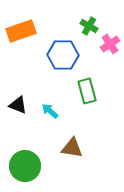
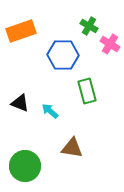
pink cross: rotated 24 degrees counterclockwise
black triangle: moved 2 px right, 2 px up
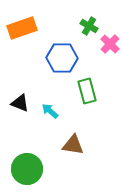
orange rectangle: moved 1 px right, 3 px up
pink cross: rotated 12 degrees clockwise
blue hexagon: moved 1 px left, 3 px down
brown triangle: moved 1 px right, 3 px up
green circle: moved 2 px right, 3 px down
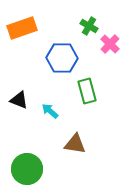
black triangle: moved 1 px left, 3 px up
brown triangle: moved 2 px right, 1 px up
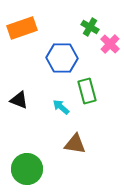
green cross: moved 1 px right, 1 px down
cyan arrow: moved 11 px right, 4 px up
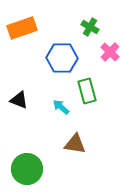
pink cross: moved 8 px down
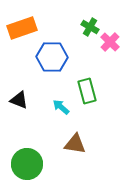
pink cross: moved 10 px up
blue hexagon: moved 10 px left, 1 px up
green circle: moved 5 px up
